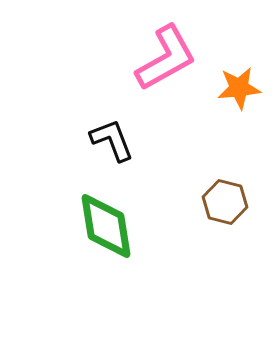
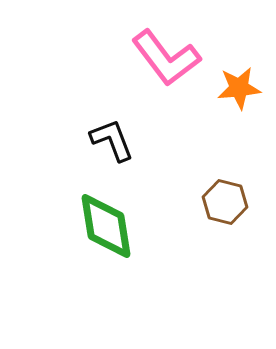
pink L-shape: rotated 82 degrees clockwise
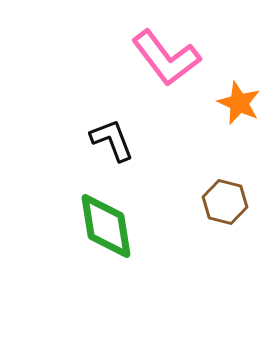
orange star: moved 15 px down; rotated 30 degrees clockwise
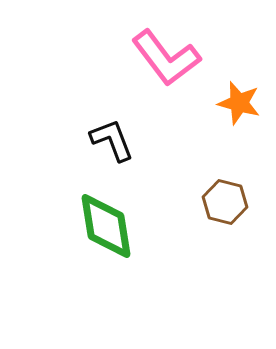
orange star: rotated 9 degrees counterclockwise
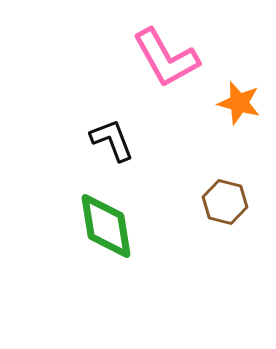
pink L-shape: rotated 8 degrees clockwise
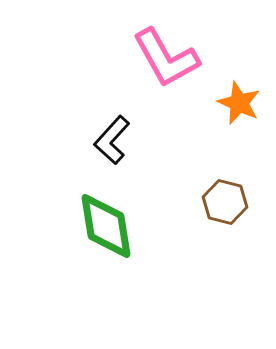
orange star: rotated 9 degrees clockwise
black L-shape: rotated 117 degrees counterclockwise
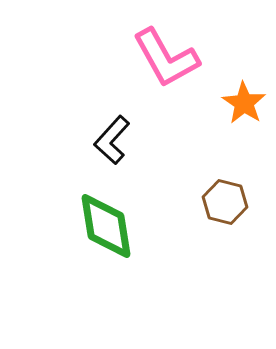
orange star: moved 5 px right; rotated 9 degrees clockwise
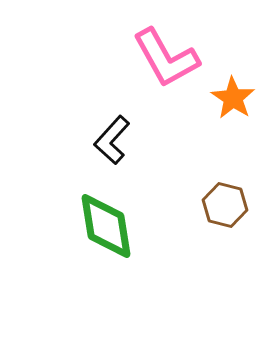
orange star: moved 11 px left, 5 px up
brown hexagon: moved 3 px down
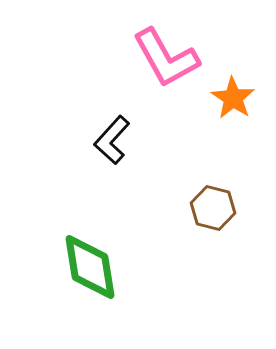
brown hexagon: moved 12 px left, 3 px down
green diamond: moved 16 px left, 41 px down
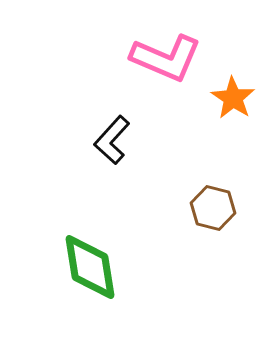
pink L-shape: rotated 38 degrees counterclockwise
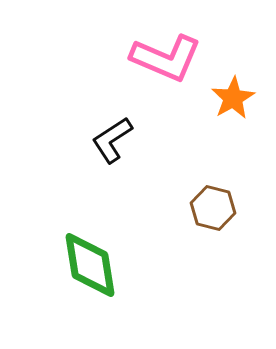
orange star: rotated 9 degrees clockwise
black L-shape: rotated 15 degrees clockwise
green diamond: moved 2 px up
